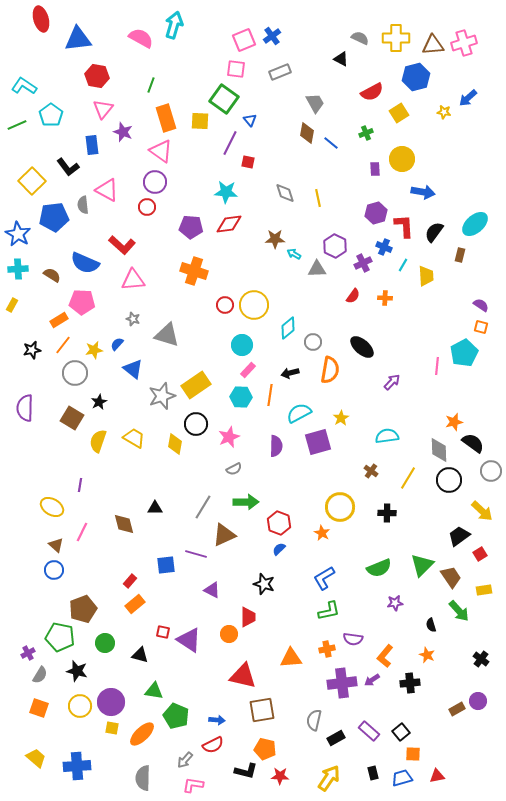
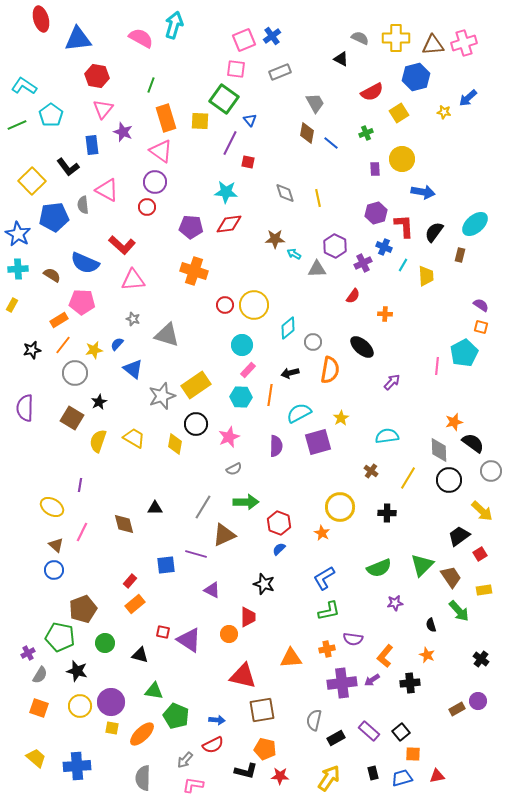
orange cross at (385, 298): moved 16 px down
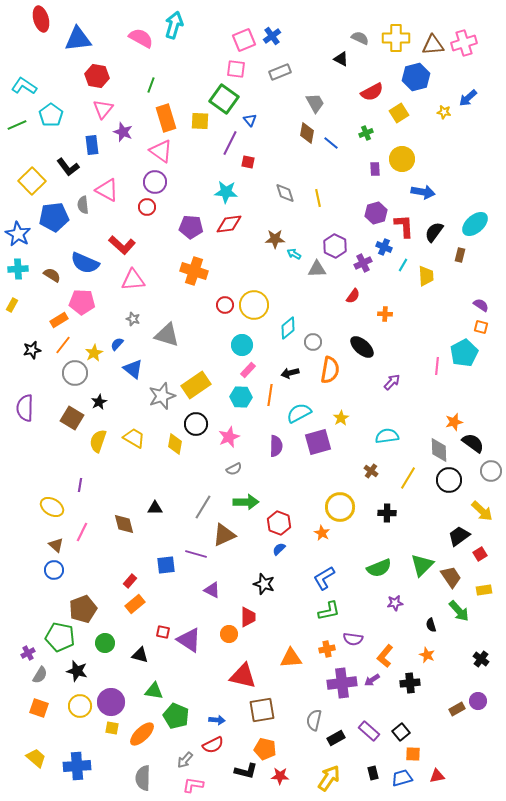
yellow star at (94, 350): moved 3 px down; rotated 18 degrees counterclockwise
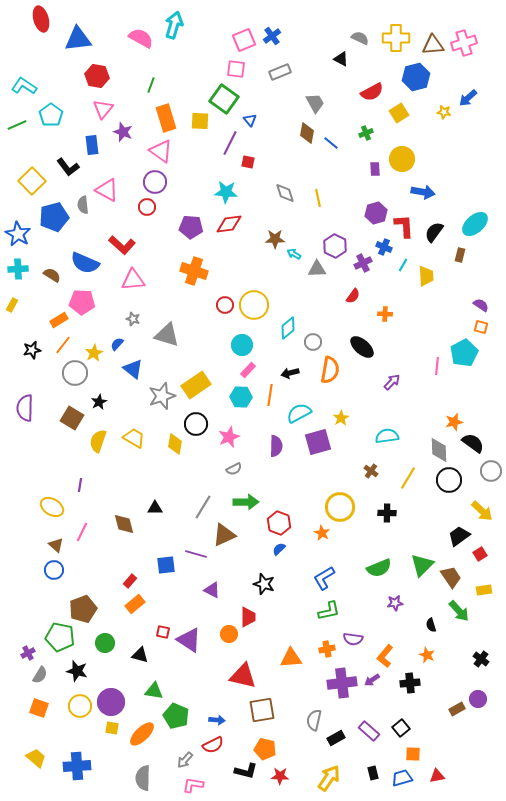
blue pentagon at (54, 217): rotated 8 degrees counterclockwise
purple circle at (478, 701): moved 2 px up
black square at (401, 732): moved 4 px up
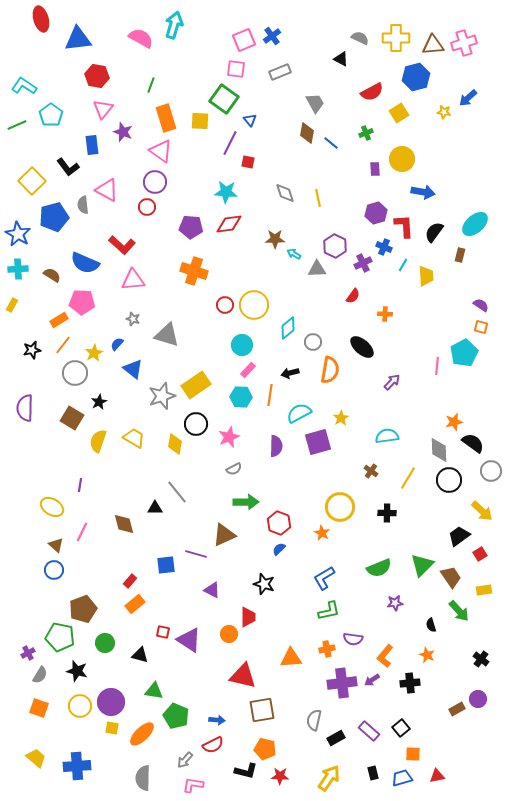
gray line at (203, 507): moved 26 px left, 15 px up; rotated 70 degrees counterclockwise
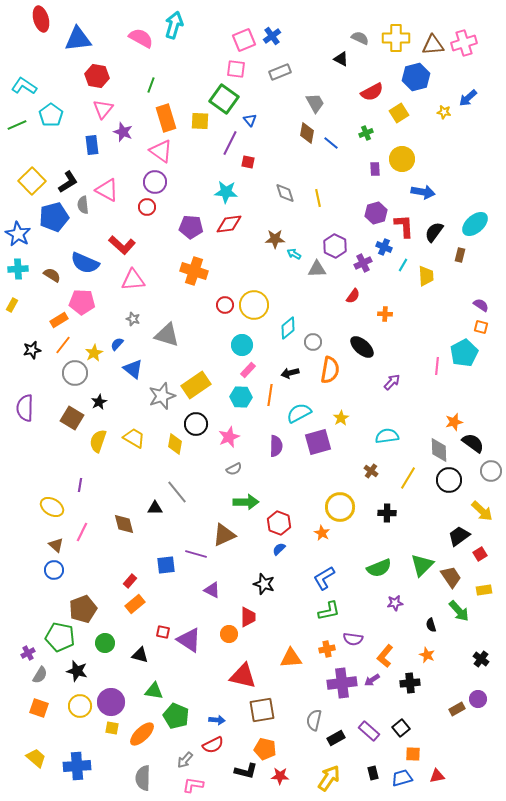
black L-shape at (68, 167): moved 15 px down; rotated 85 degrees counterclockwise
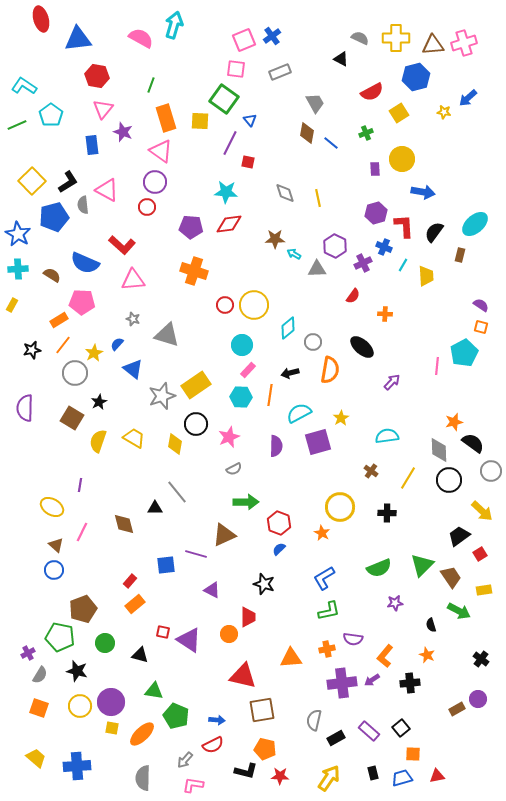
green arrow at (459, 611): rotated 20 degrees counterclockwise
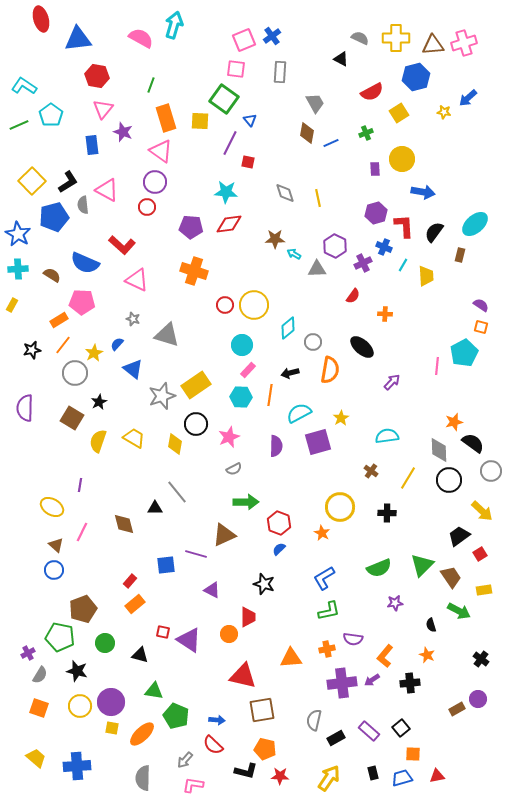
gray rectangle at (280, 72): rotated 65 degrees counterclockwise
green line at (17, 125): moved 2 px right
blue line at (331, 143): rotated 63 degrees counterclockwise
pink triangle at (133, 280): moved 4 px right; rotated 30 degrees clockwise
red semicircle at (213, 745): rotated 70 degrees clockwise
